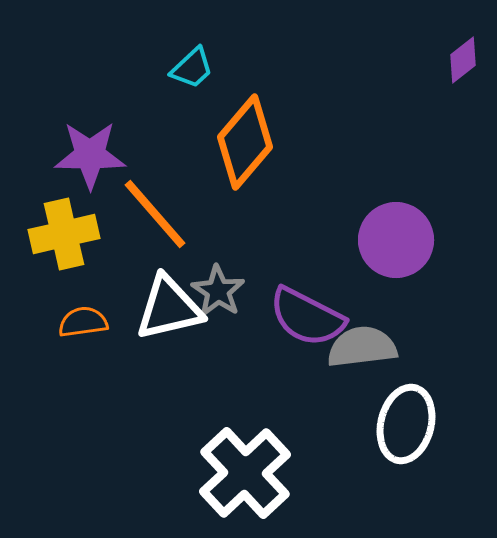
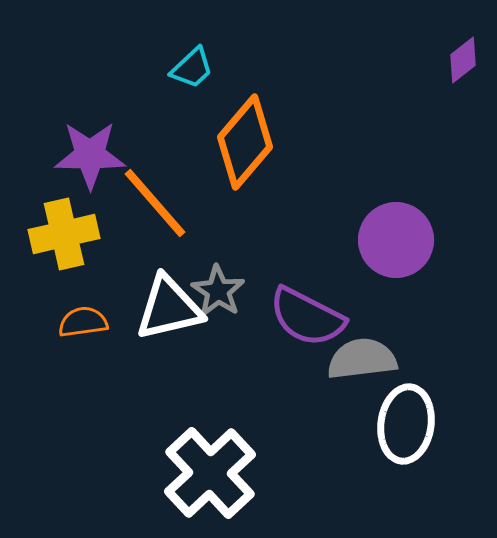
orange line: moved 11 px up
gray semicircle: moved 12 px down
white ellipse: rotated 6 degrees counterclockwise
white cross: moved 35 px left
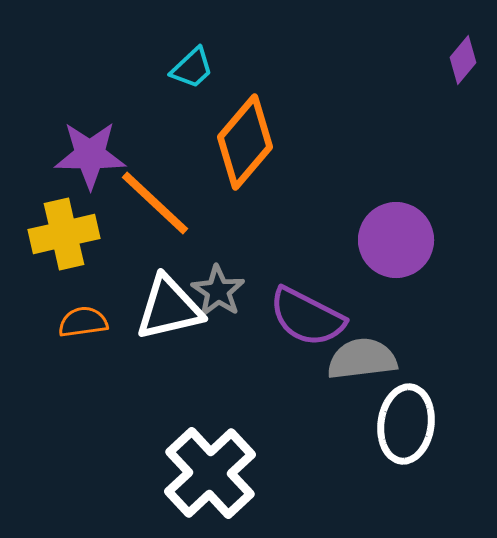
purple diamond: rotated 12 degrees counterclockwise
orange line: rotated 6 degrees counterclockwise
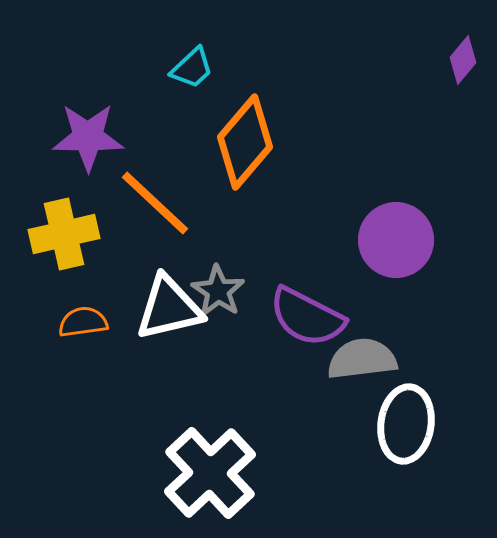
purple star: moved 2 px left, 18 px up
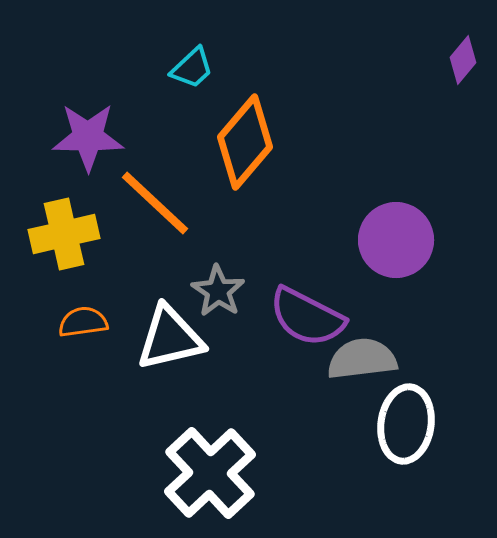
white triangle: moved 1 px right, 30 px down
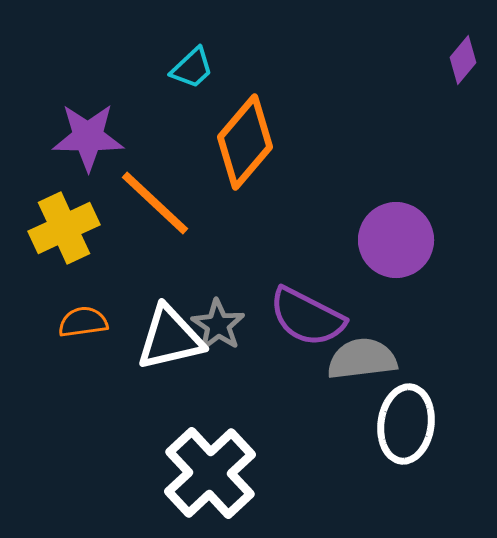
yellow cross: moved 6 px up; rotated 12 degrees counterclockwise
gray star: moved 34 px down
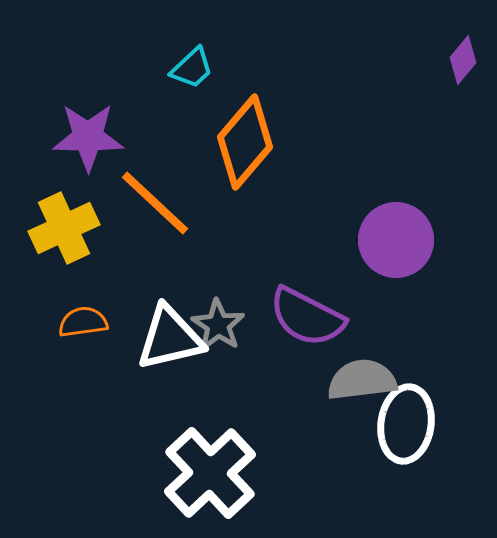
gray semicircle: moved 21 px down
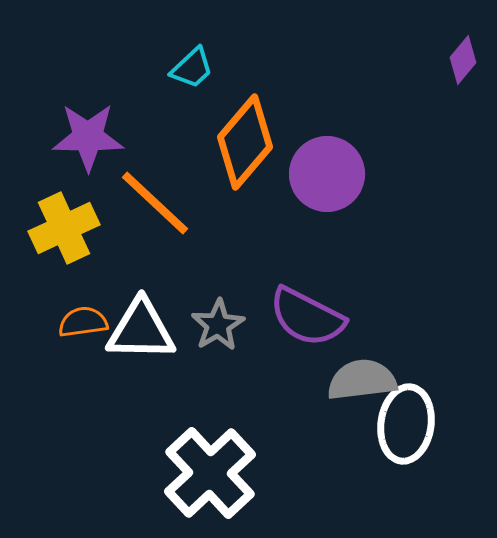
purple circle: moved 69 px left, 66 px up
gray star: rotated 8 degrees clockwise
white triangle: moved 29 px left, 8 px up; rotated 14 degrees clockwise
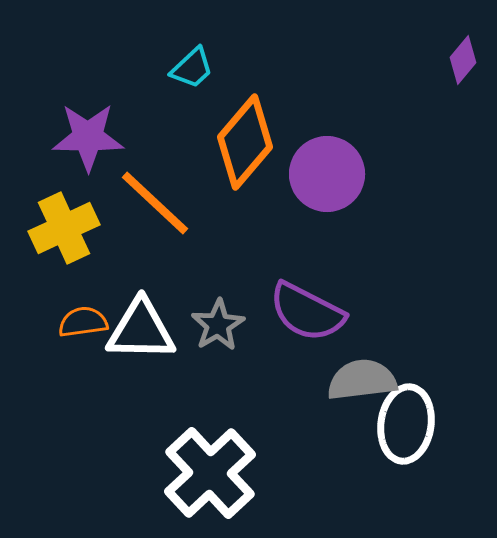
purple semicircle: moved 5 px up
